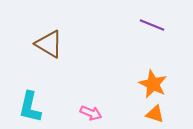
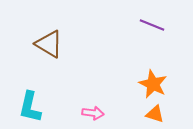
pink arrow: moved 2 px right; rotated 15 degrees counterclockwise
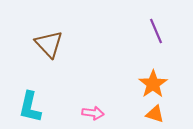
purple line: moved 4 px right, 6 px down; rotated 45 degrees clockwise
brown triangle: rotated 16 degrees clockwise
orange star: rotated 12 degrees clockwise
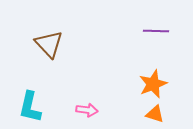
purple line: rotated 65 degrees counterclockwise
orange star: rotated 12 degrees clockwise
pink arrow: moved 6 px left, 3 px up
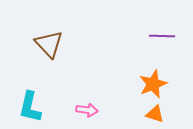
purple line: moved 6 px right, 5 px down
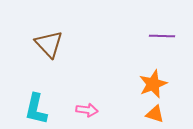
cyan L-shape: moved 6 px right, 2 px down
